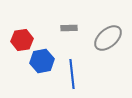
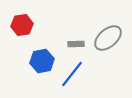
gray rectangle: moved 7 px right, 16 px down
red hexagon: moved 15 px up
blue line: rotated 44 degrees clockwise
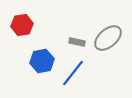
gray rectangle: moved 1 px right, 2 px up; rotated 14 degrees clockwise
blue line: moved 1 px right, 1 px up
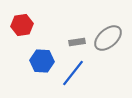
gray rectangle: rotated 21 degrees counterclockwise
blue hexagon: rotated 15 degrees clockwise
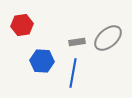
blue line: rotated 28 degrees counterclockwise
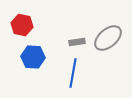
red hexagon: rotated 20 degrees clockwise
blue hexagon: moved 9 px left, 4 px up
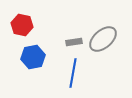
gray ellipse: moved 5 px left, 1 px down
gray rectangle: moved 3 px left
blue hexagon: rotated 15 degrees counterclockwise
